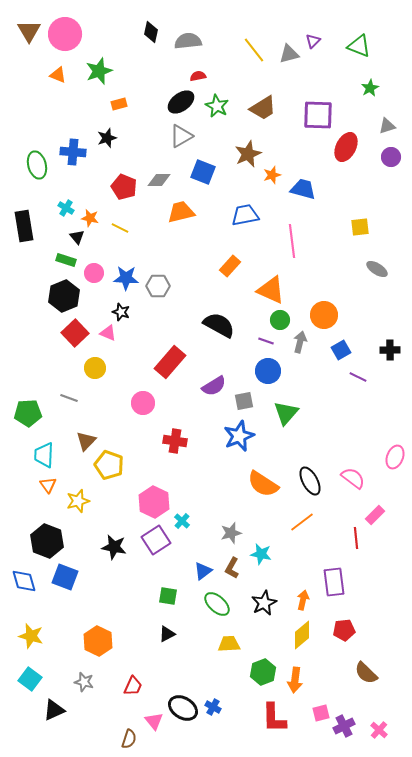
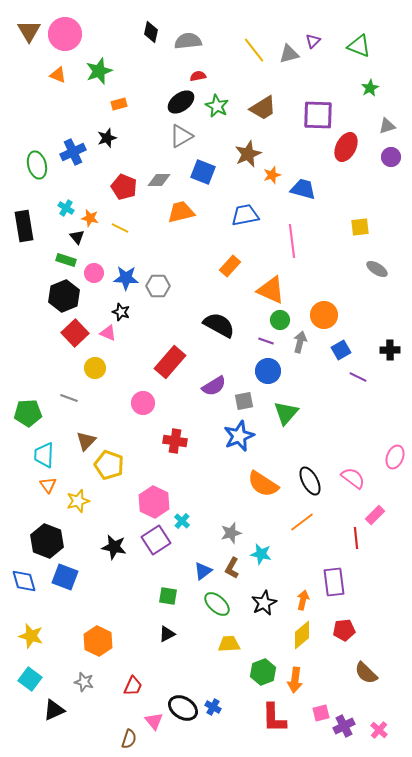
blue cross at (73, 152): rotated 30 degrees counterclockwise
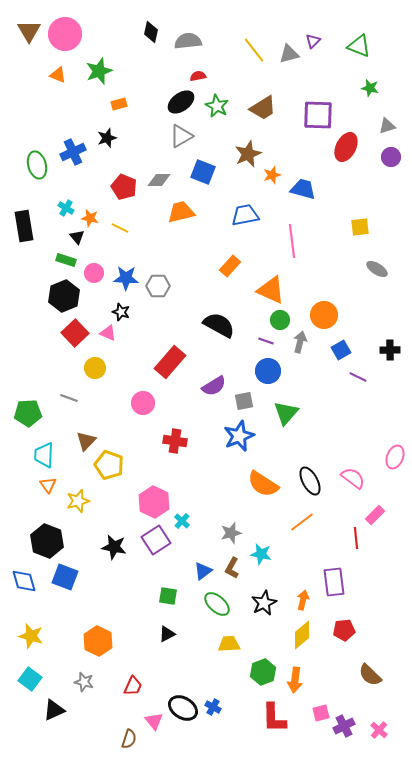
green star at (370, 88): rotated 30 degrees counterclockwise
brown semicircle at (366, 673): moved 4 px right, 2 px down
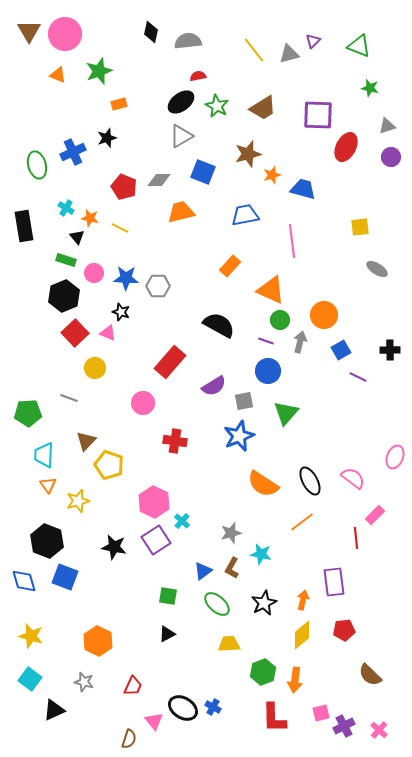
brown star at (248, 154): rotated 8 degrees clockwise
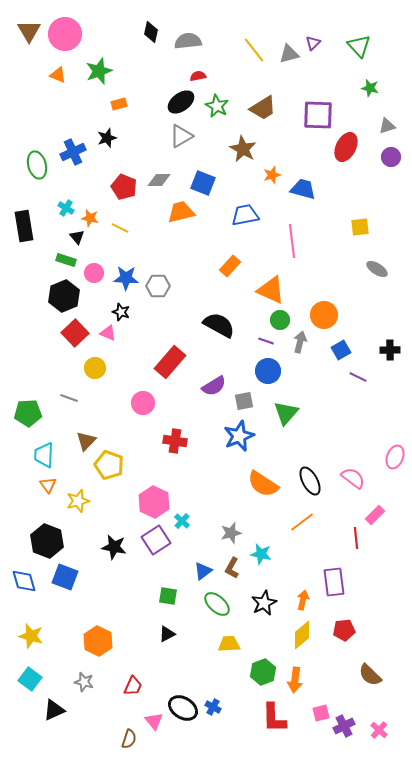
purple triangle at (313, 41): moved 2 px down
green triangle at (359, 46): rotated 25 degrees clockwise
brown star at (248, 154): moved 5 px left, 5 px up; rotated 28 degrees counterclockwise
blue square at (203, 172): moved 11 px down
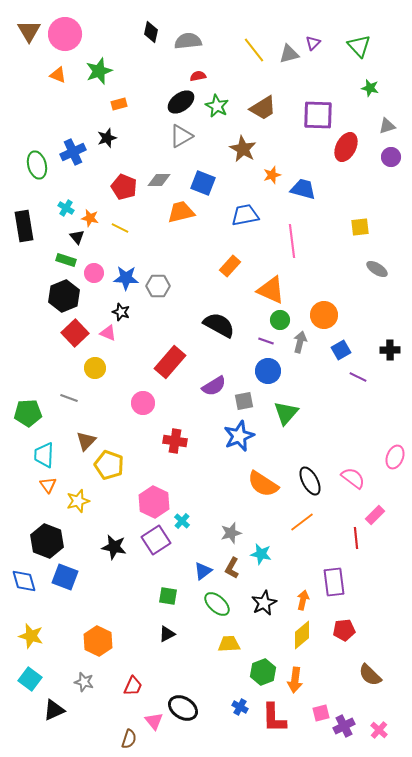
blue cross at (213, 707): moved 27 px right
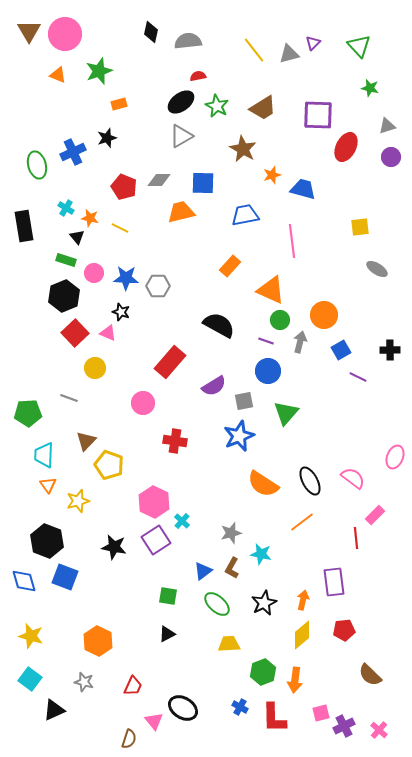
blue square at (203, 183): rotated 20 degrees counterclockwise
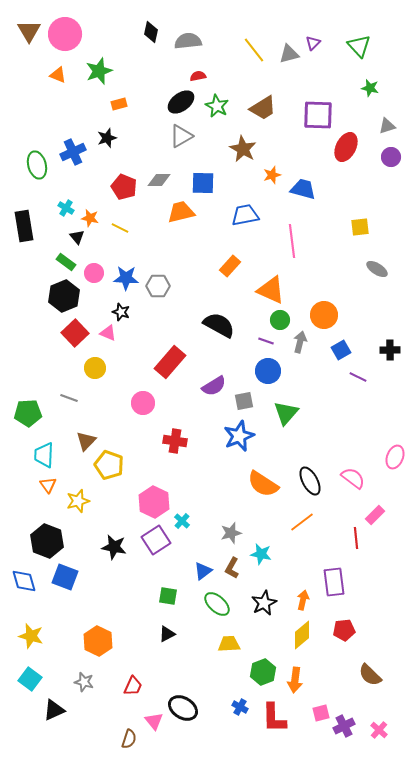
green rectangle at (66, 260): moved 2 px down; rotated 18 degrees clockwise
